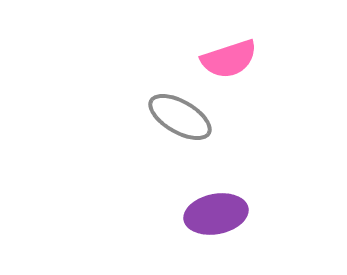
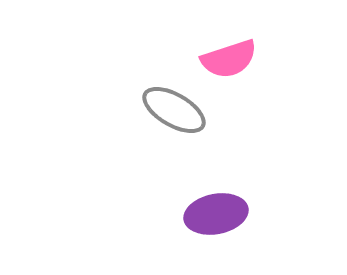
gray ellipse: moved 6 px left, 7 px up
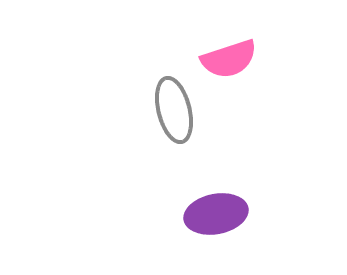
gray ellipse: rotated 46 degrees clockwise
